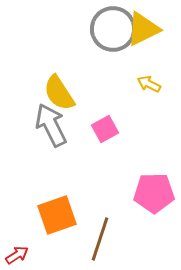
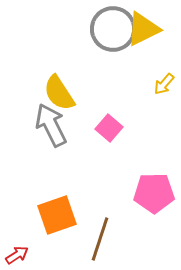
yellow arrow: moved 15 px right; rotated 75 degrees counterclockwise
pink square: moved 4 px right, 1 px up; rotated 20 degrees counterclockwise
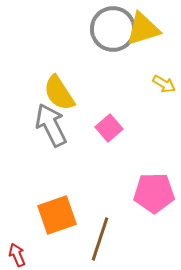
yellow triangle: rotated 9 degrees clockwise
yellow arrow: rotated 100 degrees counterclockwise
pink square: rotated 8 degrees clockwise
red arrow: rotated 80 degrees counterclockwise
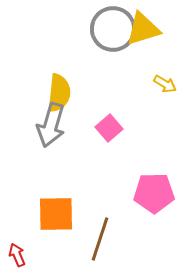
yellow arrow: moved 1 px right
yellow semicircle: rotated 141 degrees counterclockwise
gray arrow: rotated 138 degrees counterclockwise
orange square: moved 1 px left, 1 px up; rotated 18 degrees clockwise
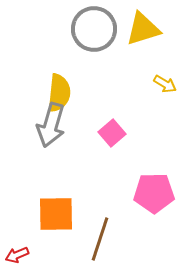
gray circle: moved 19 px left
pink square: moved 3 px right, 5 px down
red arrow: rotated 90 degrees counterclockwise
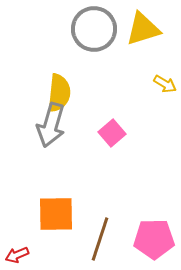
pink pentagon: moved 46 px down
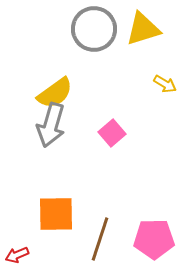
yellow semicircle: moved 4 px left; rotated 48 degrees clockwise
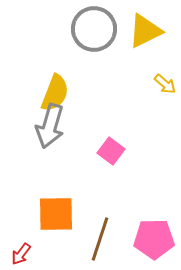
yellow triangle: moved 2 px right, 2 px down; rotated 9 degrees counterclockwise
yellow arrow: rotated 10 degrees clockwise
yellow semicircle: rotated 33 degrees counterclockwise
gray arrow: moved 1 px left, 1 px down
pink square: moved 1 px left, 18 px down; rotated 12 degrees counterclockwise
red arrow: moved 4 px right, 1 px up; rotated 30 degrees counterclockwise
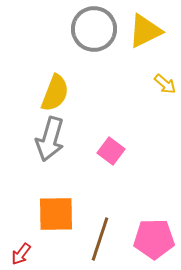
gray arrow: moved 13 px down
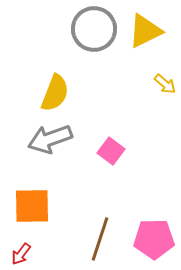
gray arrow: rotated 54 degrees clockwise
orange square: moved 24 px left, 8 px up
